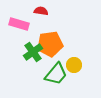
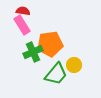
red semicircle: moved 18 px left
pink rectangle: moved 3 px right, 1 px down; rotated 42 degrees clockwise
green cross: rotated 12 degrees clockwise
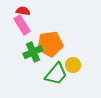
yellow circle: moved 1 px left
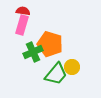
pink rectangle: rotated 48 degrees clockwise
orange pentagon: rotated 25 degrees clockwise
yellow circle: moved 1 px left, 2 px down
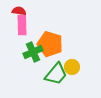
red semicircle: moved 4 px left
pink rectangle: rotated 18 degrees counterclockwise
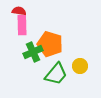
yellow circle: moved 8 px right, 1 px up
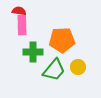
orange pentagon: moved 12 px right, 4 px up; rotated 20 degrees counterclockwise
green cross: rotated 24 degrees clockwise
yellow circle: moved 2 px left, 1 px down
green trapezoid: moved 2 px left, 4 px up
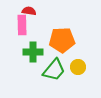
red semicircle: moved 10 px right
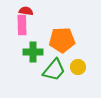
red semicircle: moved 3 px left
